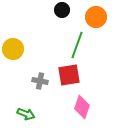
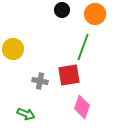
orange circle: moved 1 px left, 3 px up
green line: moved 6 px right, 2 px down
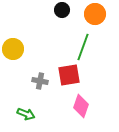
pink diamond: moved 1 px left, 1 px up
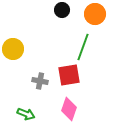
pink diamond: moved 12 px left, 3 px down
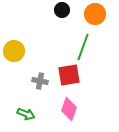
yellow circle: moved 1 px right, 2 px down
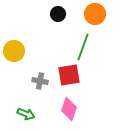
black circle: moved 4 px left, 4 px down
